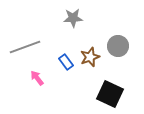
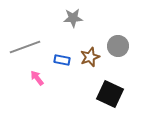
blue rectangle: moved 4 px left, 2 px up; rotated 42 degrees counterclockwise
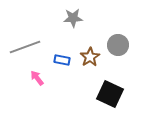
gray circle: moved 1 px up
brown star: rotated 12 degrees counterclockwise
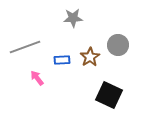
blue rectangle: rotated 14 degrees counterclockwise
black square: moved 1 px left, 1 px down
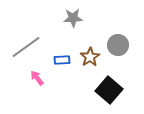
gray line: moved 1 px right; rotated 16 degrees counterclockwise
black square: moved 5 px up; rotated 16 degrees clockwise
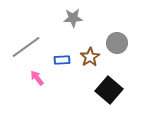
gray circle: moved 1 px left, 2 px up
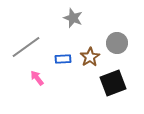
gray star: rotated 24 degrees clockwise
blue rectangle: moved 1 px right, 1 px up
black square: moved 4 px right, 7 px up; rotated 28 degrees clockwise
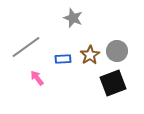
gray circle: moved 8 px down
brown star: moved 2 px up
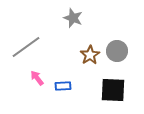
blue rectangle: moved 27 px down
black square: moved 7 px down; rotated 24 degrees clockwise
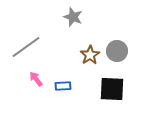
gray star: moved 1 px up
pink arrow: moved 1 px left, 1 px down
black square: moved 1 px left, 1 px up
